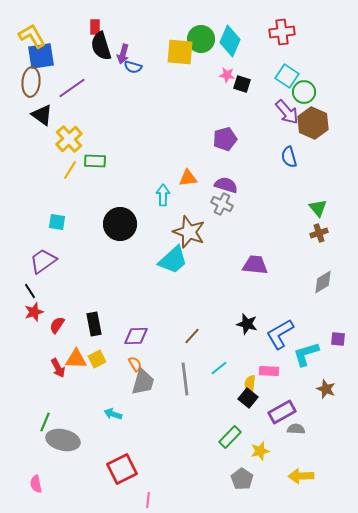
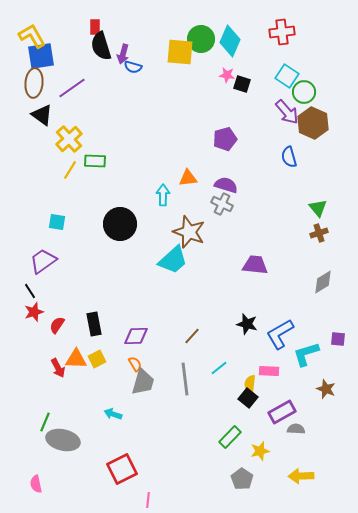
brown ellipse at (31, 82): moved 3 px right, 1 px down
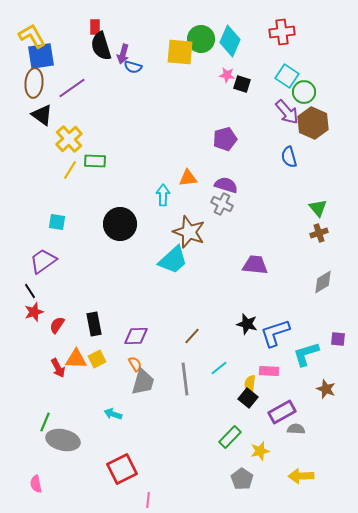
blue L-shape at (280, 334): moved 5 px left, 1 px up; rotated 12 degrees clockwise
